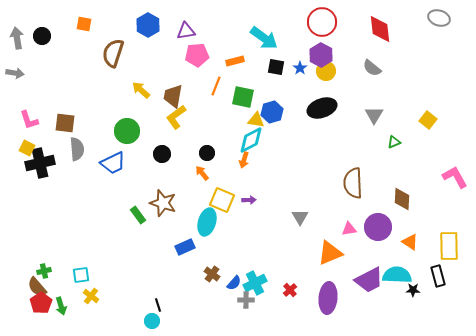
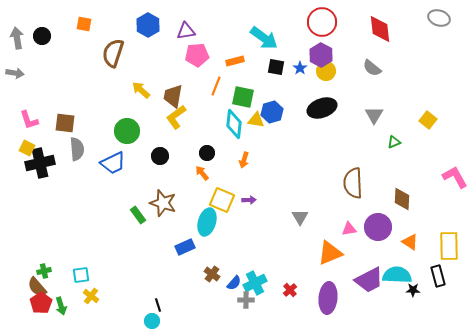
cyan diamond at (251, 140): moved 17 px left, 16 px up; rotated 56 degrees counterclockwise
black circle at (162, 154): moved 2 px left, 2 px down
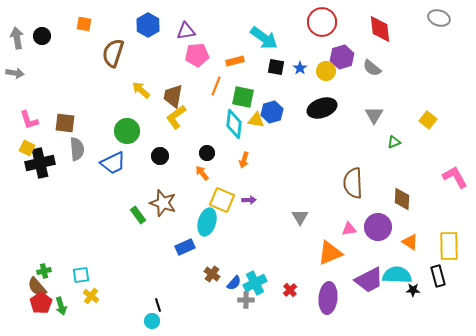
purple hexagon at (321, 55): moved 21 px right, 2 px down; rotated 15 degrees clockwise
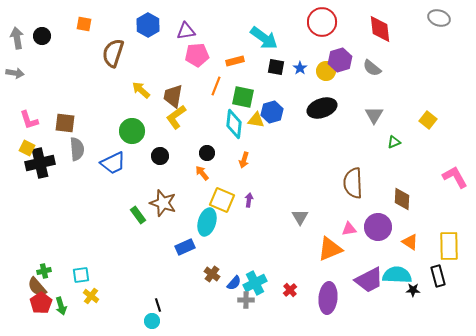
purple hexagon at (342, 57): moved 2 px left, 3 px down
green circle at (127, 131): moved 5 px right
purple arrow at (249, 200): rotated 80 degrees counterclockwise
orange triangle at (330, 253): moved 4 px up
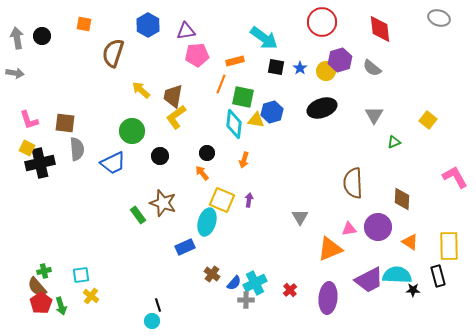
orange line at (216, 86): moved 5 px right, 2 px up
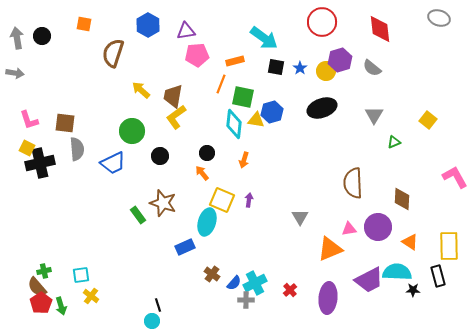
cyan semicircle at (397, 275): moved 3 px up
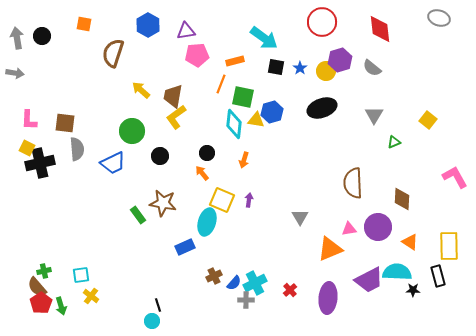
pink L-shape at (29, 120): rotated 20 degrees clockwise
brown star at (163, 203): rotated 8 degrees counterclockwise
brown cross at (212, 274): moved 2 px right, 2 px down; rotated 28 degrees clockwise
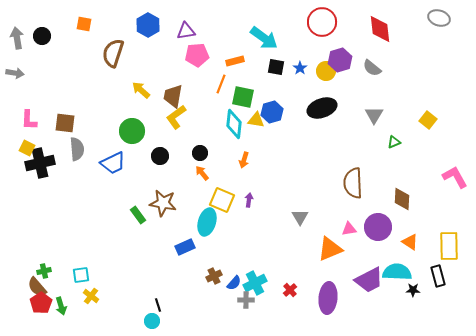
black circle at (207, 153): moved 7 px left
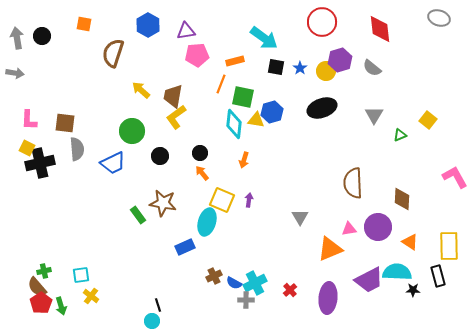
green triangle at (394, 142): moved 6 px right, 7 px up
blue semicircle at (234, 283): rotated 77 degrees clockwise
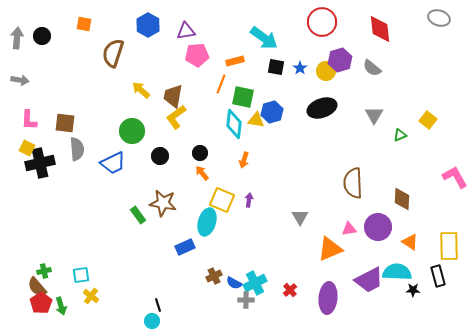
gray arrow at (17, 38): rotated 15 degrees clockwise
gray arrow at (15, 73): moved 5 px right, 7 px down
